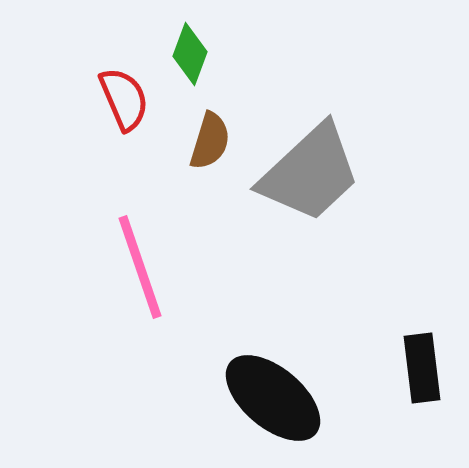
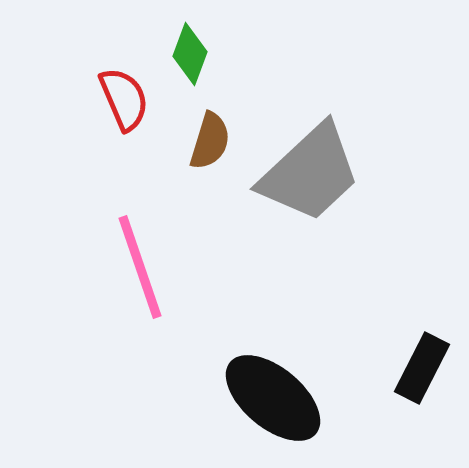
black rectangle: rotated 34 degrees clockwise
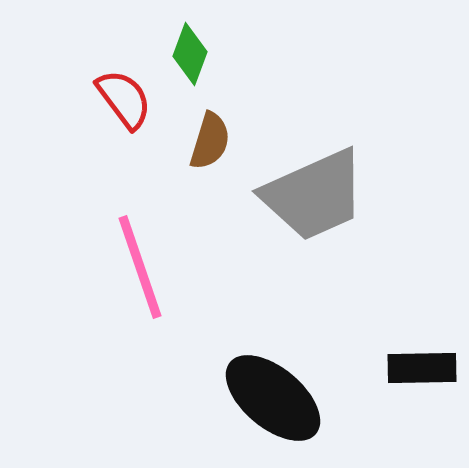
red semicircle: rotated 14 degrees counterclockwise
gray trapezoid: moved 4 px right, 22 px down; rotated 19 degrees clockwise
black rectangle: rotated 62 degrees clockwise
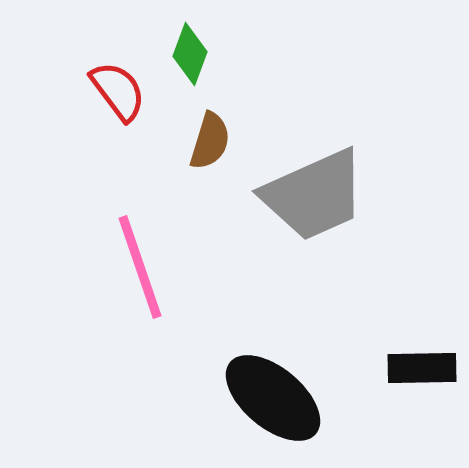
red semicircle: moved 6 px left, 8 px up
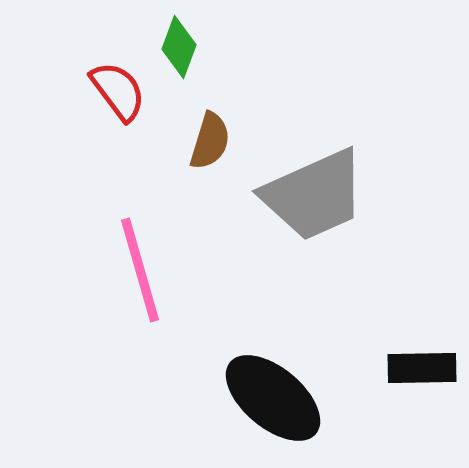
green diamond: moved 11 px left, 7 px up
pink line: moved 3 px down; rotated 3 degrees clockwise
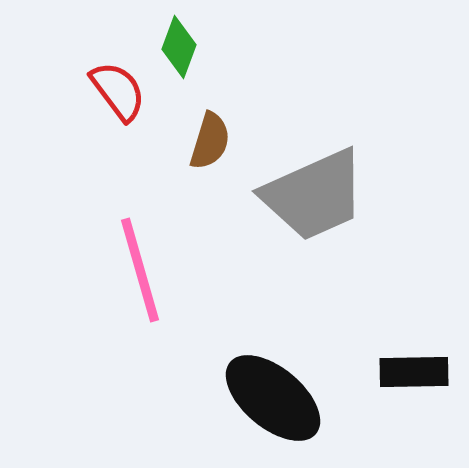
black rectangle: moved 8 px left, 4 px down
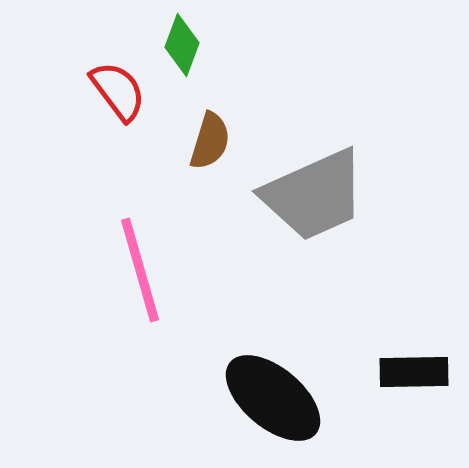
green diamond: moved 3 px right, 2 px up
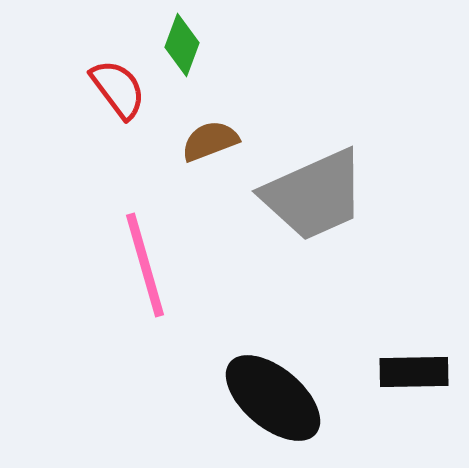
red semicircle: moved 2 px up
brown semicircle: rotated 128 degrees counterclockwise
pink line: moved 5 px right, 5 px up
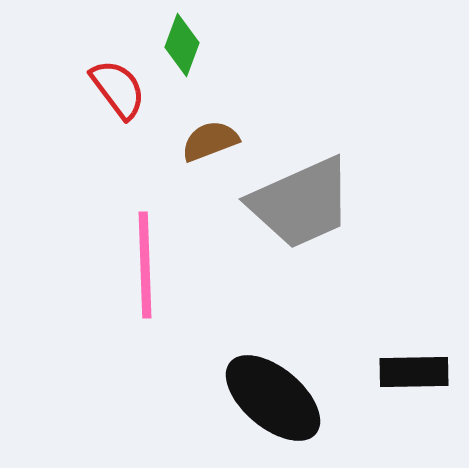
gray trapezoid: moved 13 px left, 8 px down
pink line: rotated 14 degrees clockwise
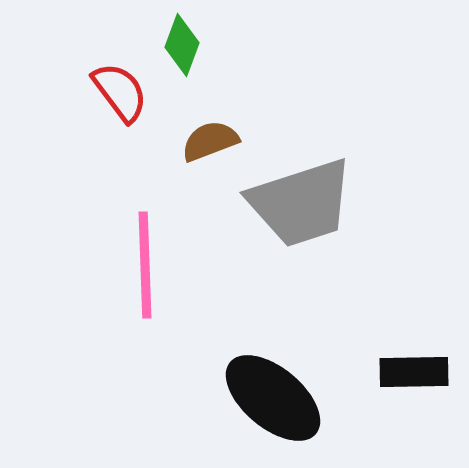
red semicircle: moved 2 px right, 3 px down
gray trapezoid: rotated 6 degrees clockwise
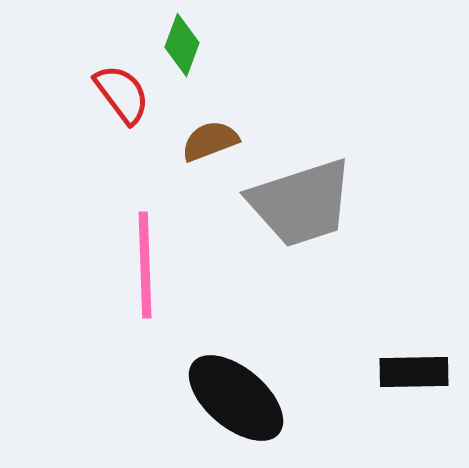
red semicircle: moved 2 px right, 2 px down
black ellipse: moved 37 px left
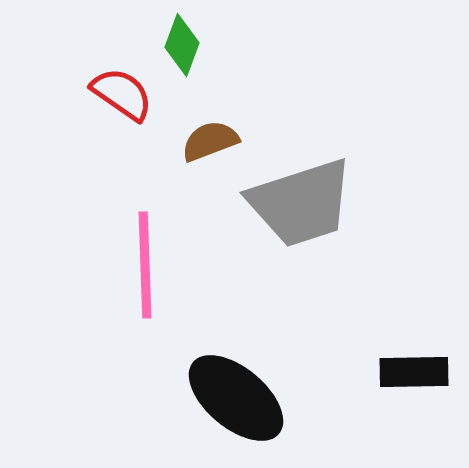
red semicircle: rotated 18 degrees counterclockwise
